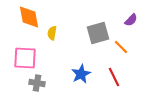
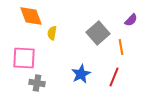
orange diamond: moved 2 px right, 1 px up; rotated 10 degrees counterclockwise
gray square: rotated 25 degrees counterclockwise
orange line: rotated 35 degrees clockwise
pink square: moved 1 px left
red line: rotated 48 degrees clockwise
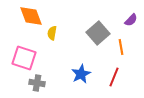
pink square: rotated 15 degrees clockwise
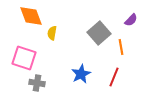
gray square: moved 1 px right
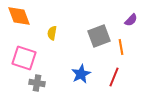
orange diamond: moved 12 px left
gray square: moved 3 px down; rotated 20 degrees clockwise
